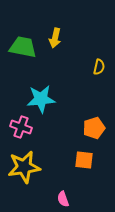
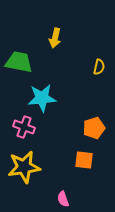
green trapezoid: moved 4 px left, 15 px down
cyan star: moved 1 px right, 1 px up
pink cross: moved 3 px right
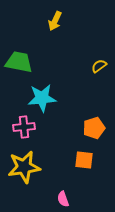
yellow arrow: moved 17 px up; rotated 12 degrees clockwise
yellow semicircle: moved 1 px up; rotated 140 degrees counterclockwise
pink cross: rotated 25 degrees counterclockwise
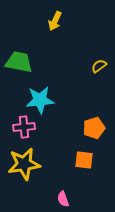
cyan star: moved 2 px left, 2 px down
yellow star: moved 3 px up
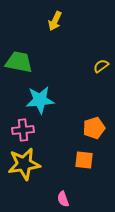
yellow semicircle: moved 2 px right
pink cross: moved 1 px left, 3 px down
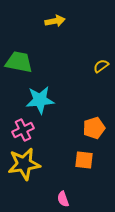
yellow arrow: rotated 126 degrees counterclockwise
pink cross: rotated 20 degrees counterclockwise
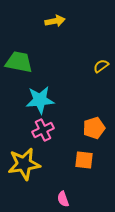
pink cross: moved 20 px right
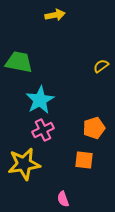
yellow arrow: moved 6 px up
cyan star: rotated 24 degrees counterclockwise
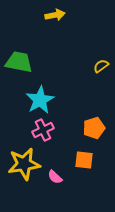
pink semicircle: moved 8 px left, 22 px up; rotated 28 degrees counterclockwise
